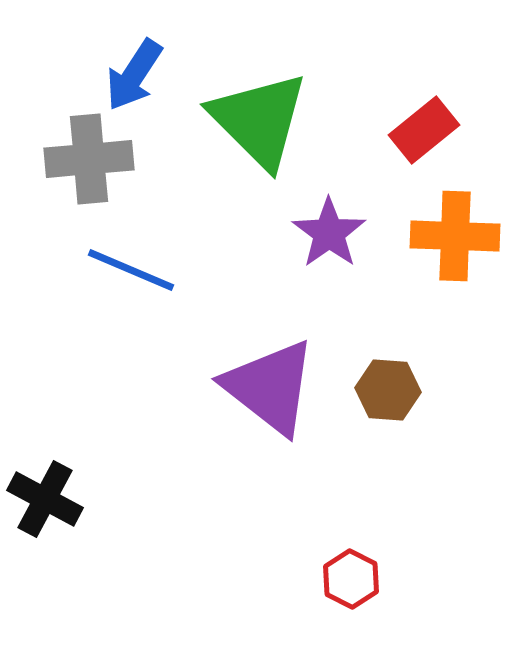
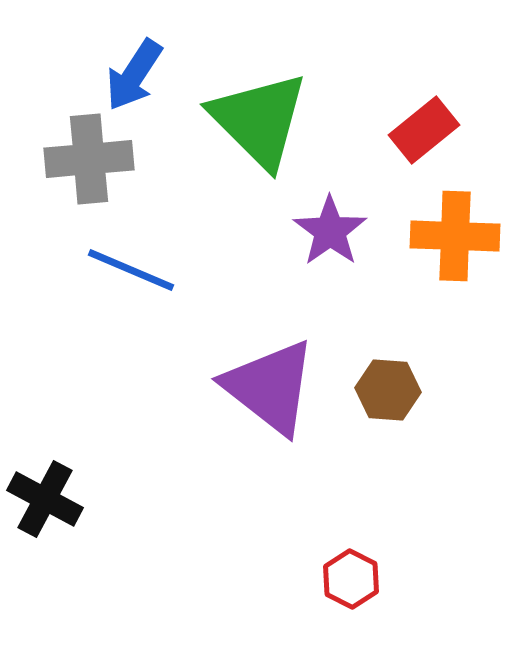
purple star: moved 1 px right, 2 px up
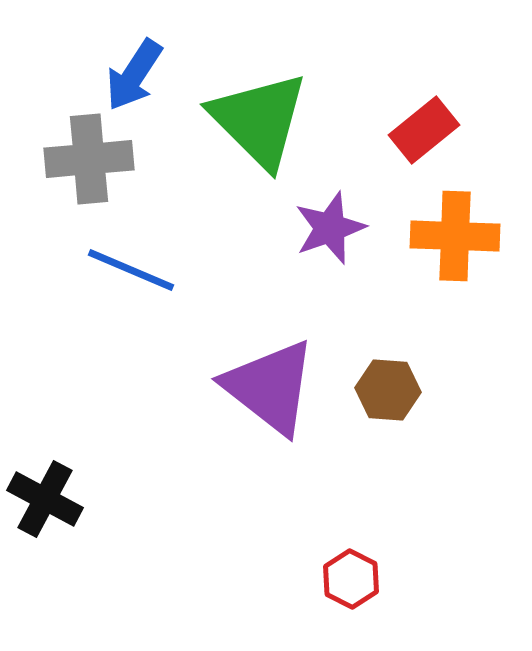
purple star: moved 3 px up; rotated 16 degrees clockwise
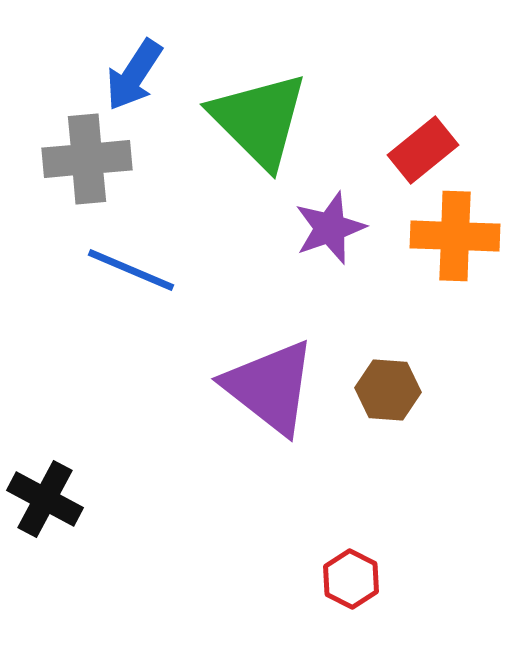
red rectangle: moved 1 px left, 20 px down
gray cross: moved 2 px left
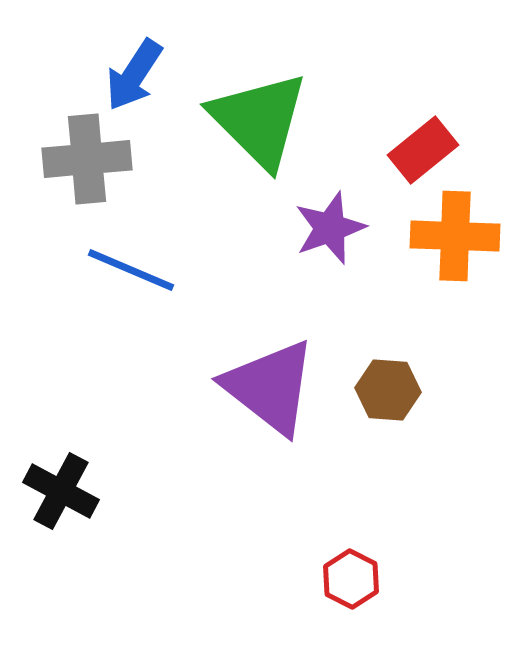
black cross: moved 16 px right, 8 px up
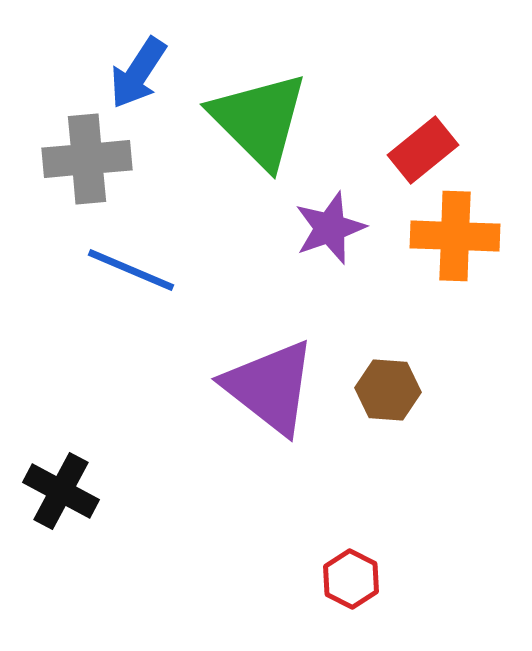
blue arrow: moved 4 px right, 2 px up
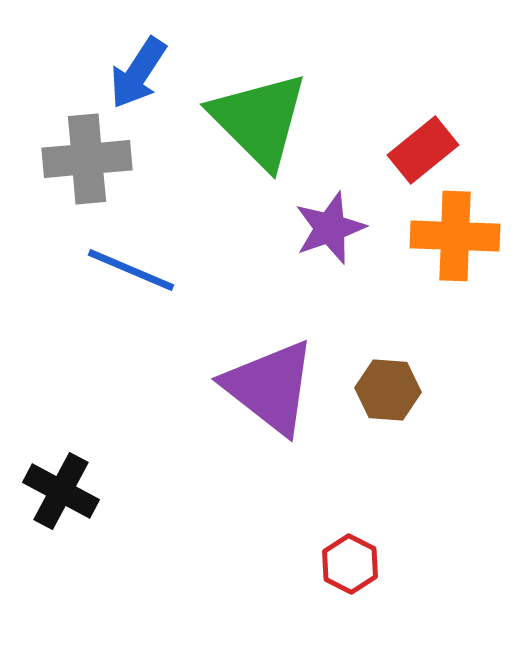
red hexagon: moved 1 px left, 15 px up
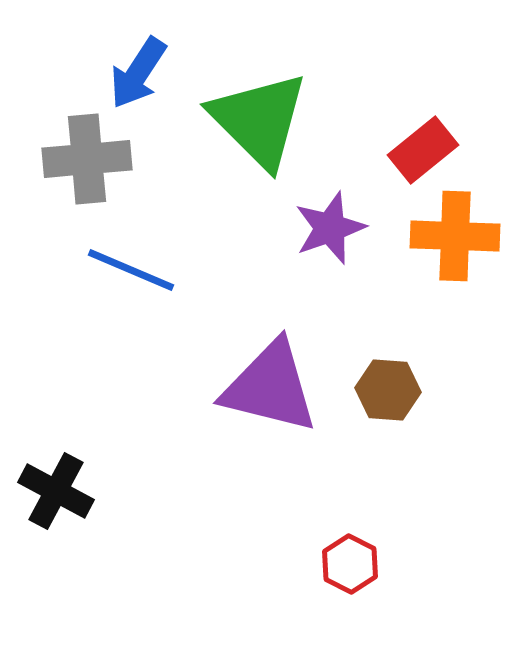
purple triangle: rotated 24 degrees counterclockwise
black cross: moved 5 px left
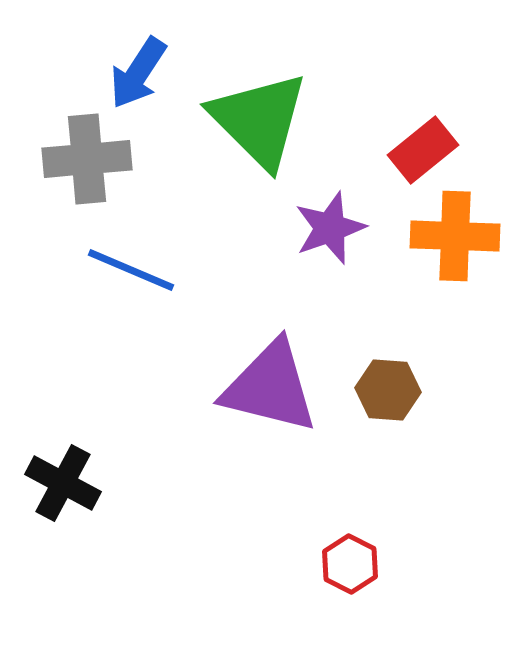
black cross: moved 7 px right, 8 px up
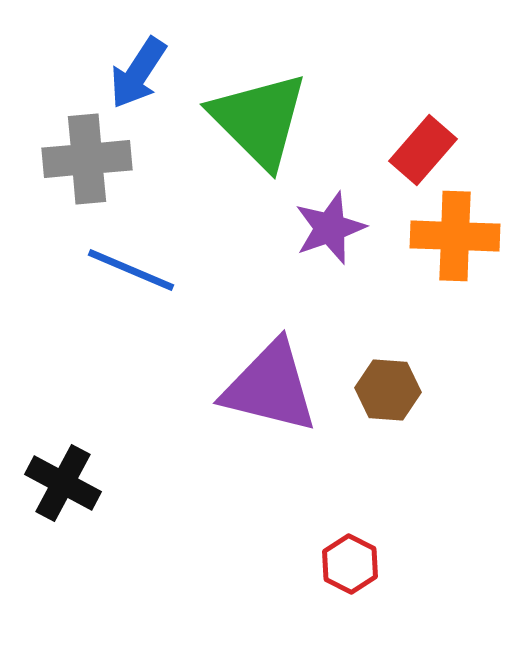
red rectangle: rotated 10 degrees counterclockwise
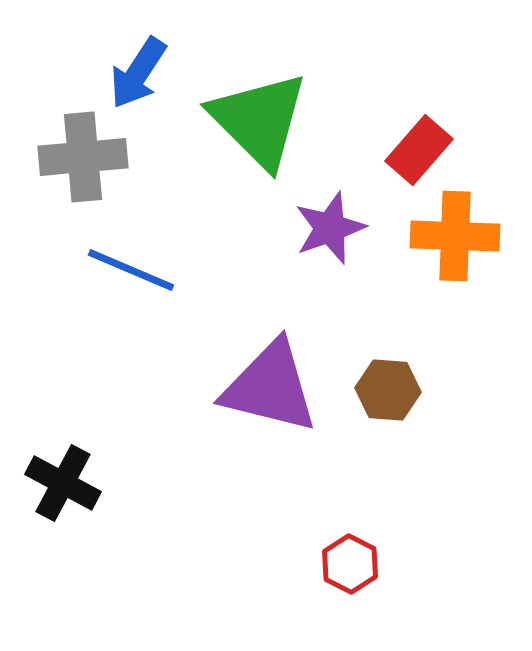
red rectangle: moved 4 px left
gray cross: moved 4 px left, 2 px up
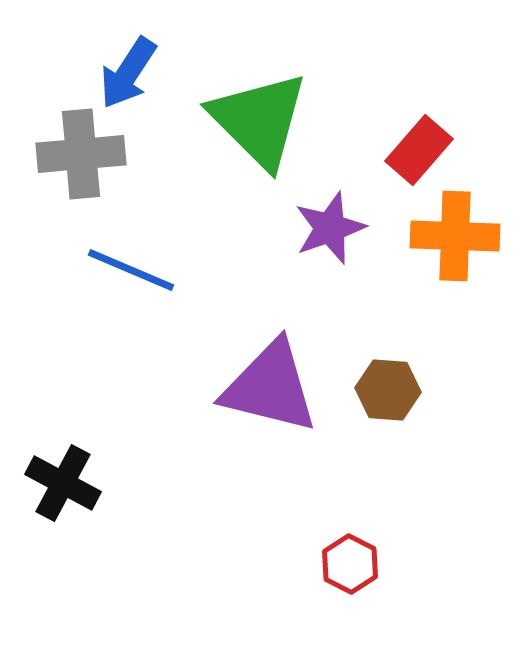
blue arrow: moved 10 px left
gray cross: moved 2 px left, 3 px up
